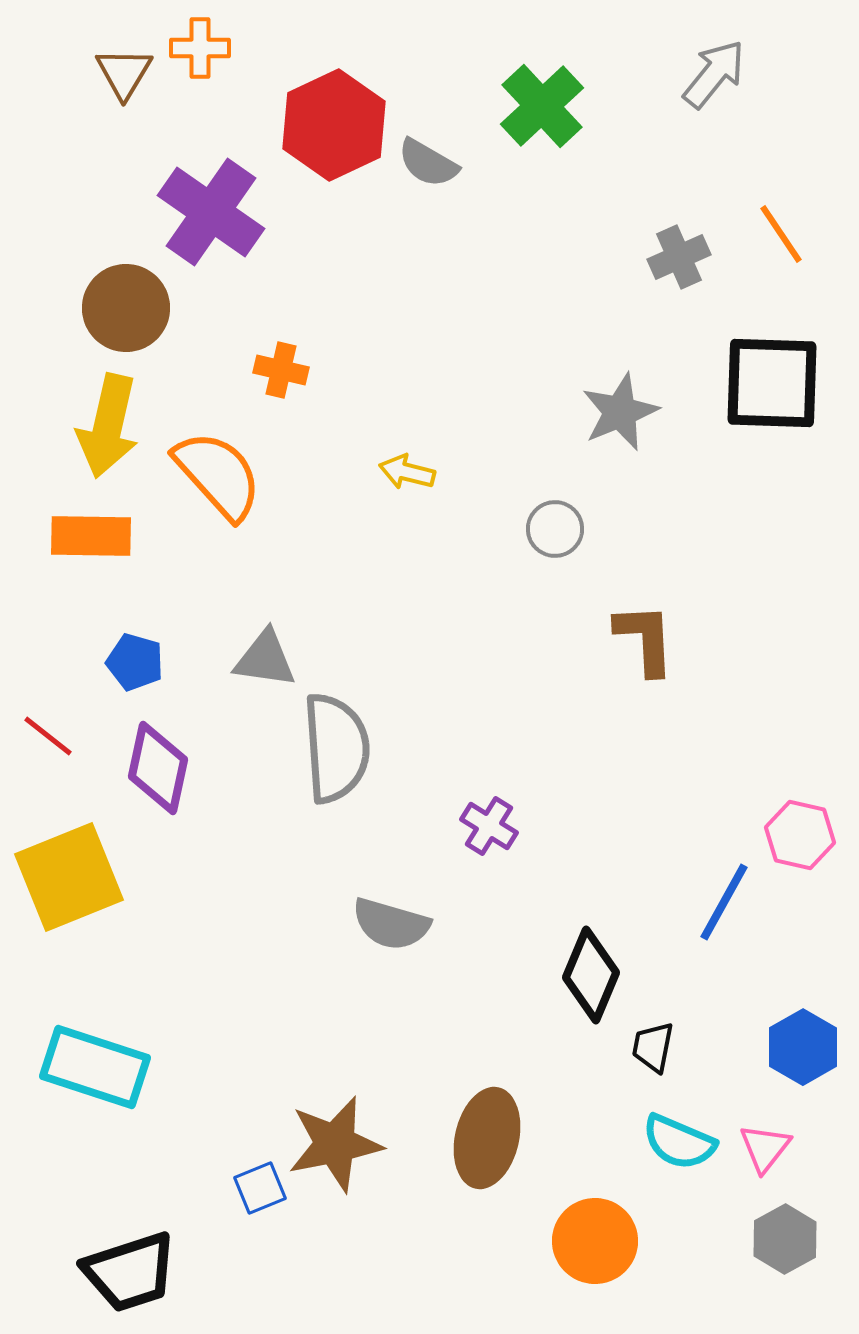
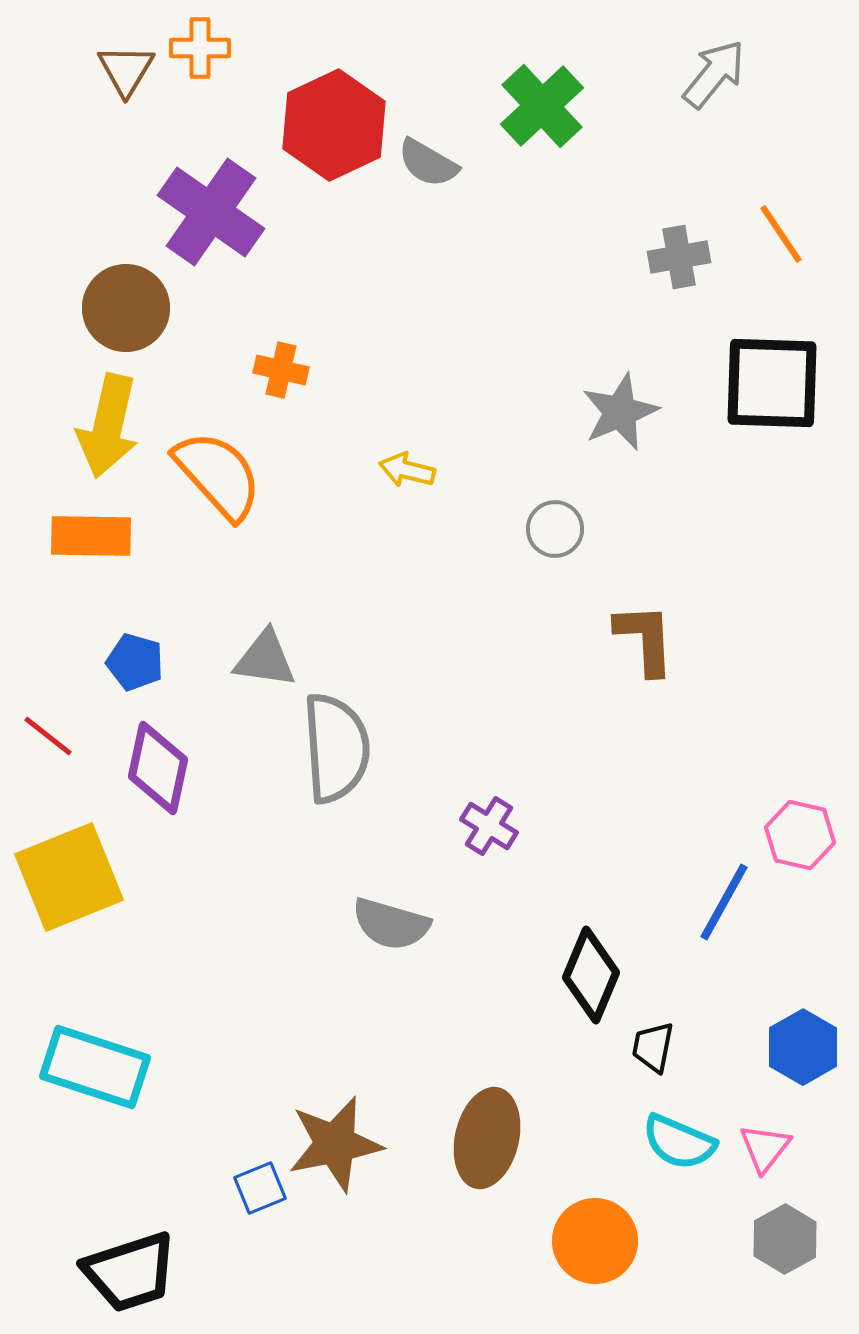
brown triangle at (124, 73): moved 2 px right, 3 px up
gray cross at (679, 257): rotated 14 degrees clockwise
yellow arrow at (407, 472): moved 2 px up
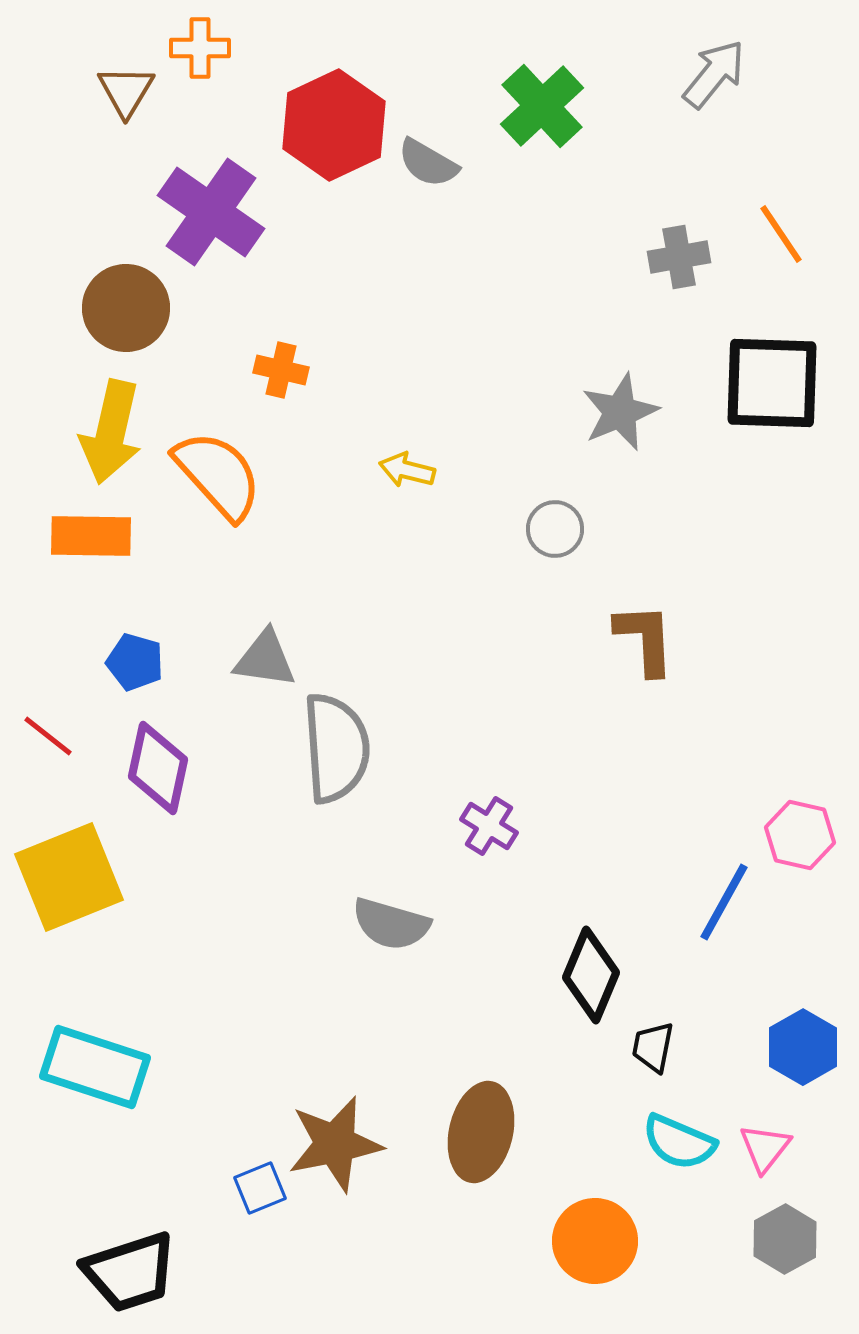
brown triangle at (126, 70): moved 21 px down
yellow arrow at (108, 426): moved 3 px right, 6 px down
brown ellipse at (487, 1138): moved 6 px left, 6 px up
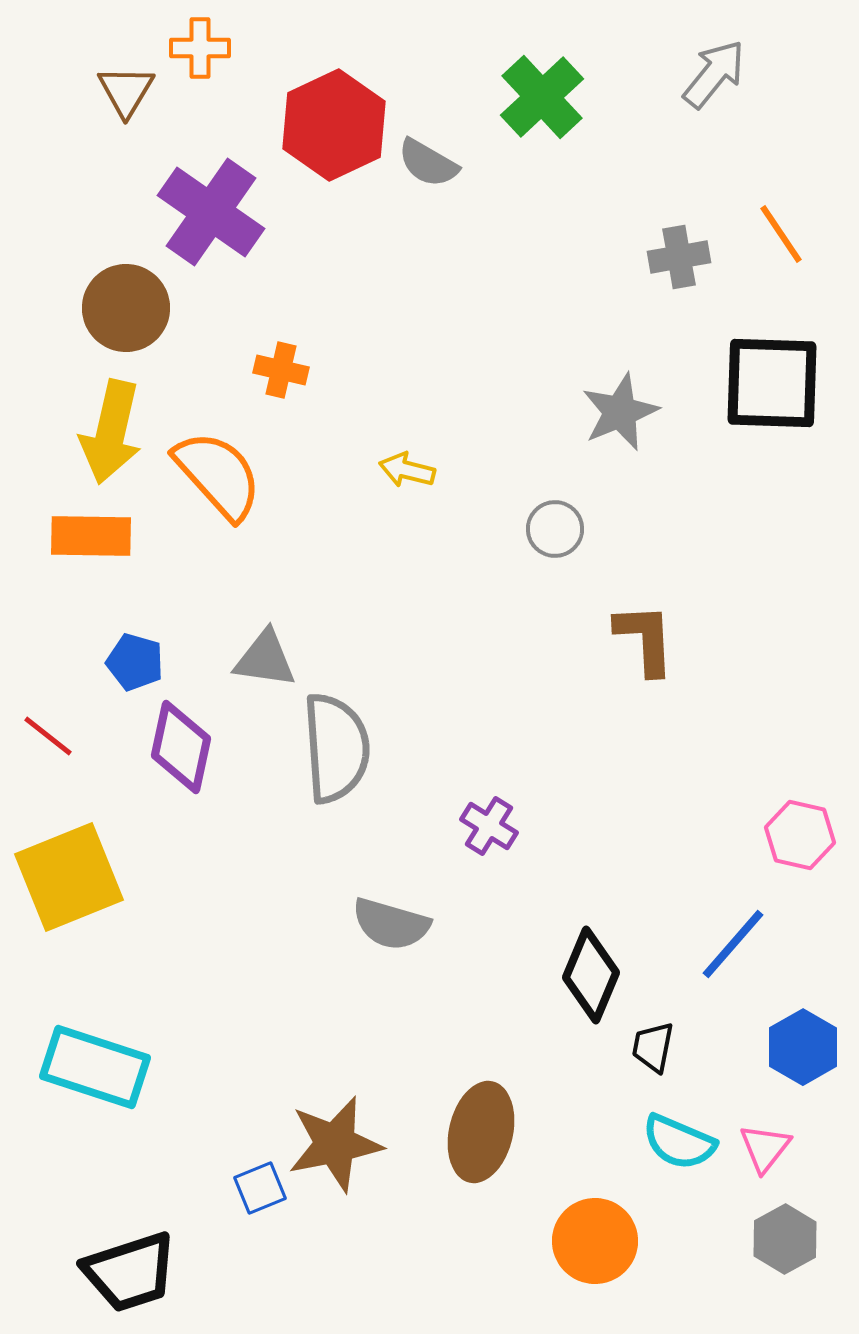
green cross at (542, 106): moved 9 px up
purple diamond at (158, 768): moved 23 px right, 21 px up
blue line at (724, 902): moved 9 px right, 42 px down; rotated 12 degrees clockwise
